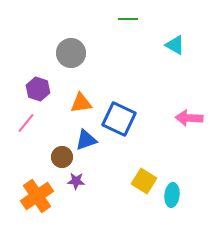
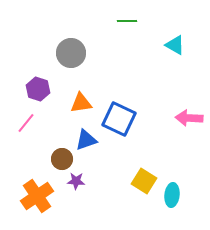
green line: moved 1 px left, 2 px down
brown circle: moved 2 px down
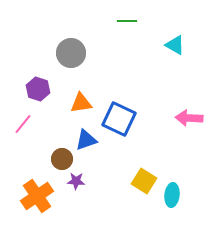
pink line: moved 3 px left, 1 px down
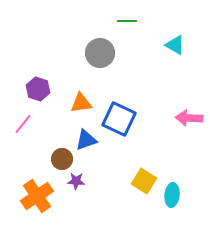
gray circle: moved 29 px right
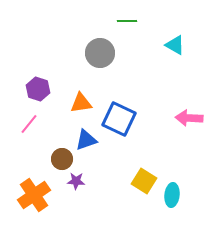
pink line: moved 6 px right
orange cross: moved 3 px left, 1 px up
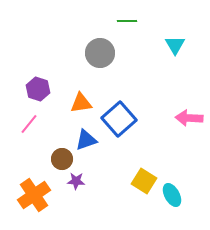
cyan triangle: rotated 30 degrees clockwise
blue square: rotated 24 degrees clockwise
cyan ellipse: rotated 35 degrees counterclockwise
